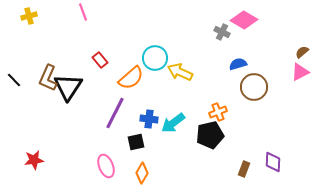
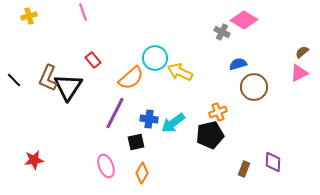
red rectangle: moved 7 px left
pink triangle: moved 1 px left, 1 px down
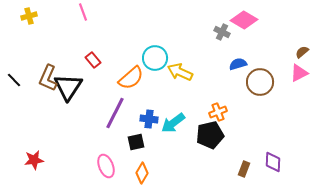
brown circle: moved 6 px right, 5 px up
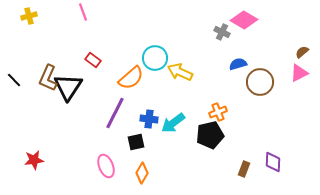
red rectangle: rotated 14 degrees counterclockwise
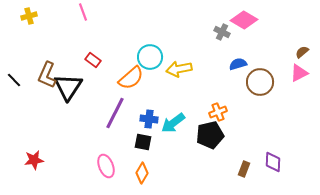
cyan circle: moved 5 px left, 1 px up
yellow arrow: moved 1 px left, 3 px up; rotated 35 degrees counterclockwise
brown L-shape: moved 1 px left, 3 px up
black square: moved 7 px right; rotated 24 degrees clockwise
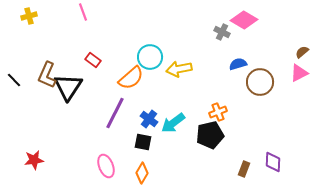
blue cross: rotated 30 degrees clockwise
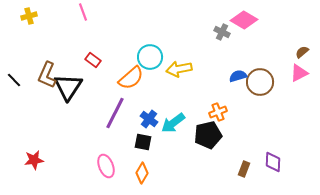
blue semicircle: moved 12 px down
black pentagon: moved 2 px left
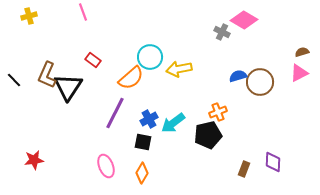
brown semicircle: rotated 24 degrees clockwise
blue cross: rotated 24 degrees clockwise
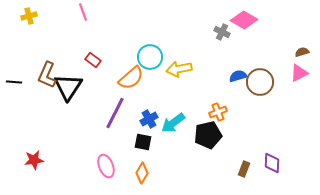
black line: moved 2 px down; rotated 42 degrees counterclockwise
purple diamond: moved 1 px left, 1 px down
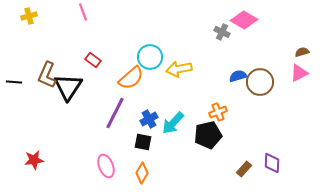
cyan arrow: rotated 10 degrees counterclockwise
brown rectangle: rotated 21 degrees clockwise
